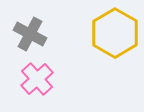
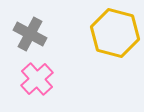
yellow hexagon: rotated 15 degrees counterclockwise
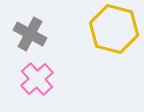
yellow hexagon: moved 1 px left, 4 px up
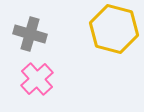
gray cross: rotated 12 degrees counterclockwise
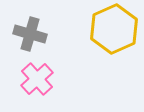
yellow hexagon: rotated 21 degrees clockwise
